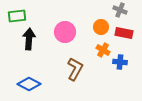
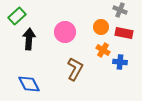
green rectangle: rotated 36 degrees counterclockwise
blue diamond: rotated 35 degrees clockwise
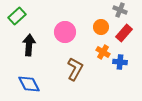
red rectangle: rotated 60 degrees counterclockwise
black arrow: moved 6 px down
orange cross: moved 2 px down
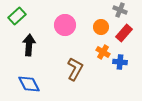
pink circle: moved 7 px up
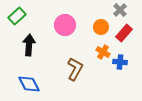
gray cross: rotated 24 degrees clockwise
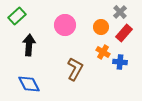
gray cross: moved 2 px down
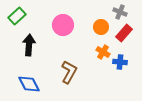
gray cross: rotated 24 degrees counterclockwise
pink circle: moved 2 px left
brown L-shape: moved 6 px left, 3 px down
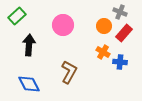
orange circle: moved 3 px right, 1 px up
